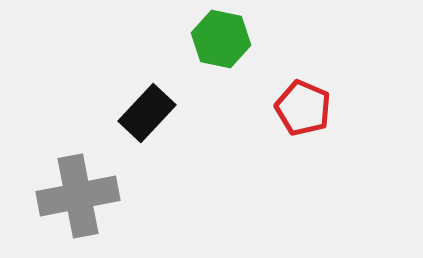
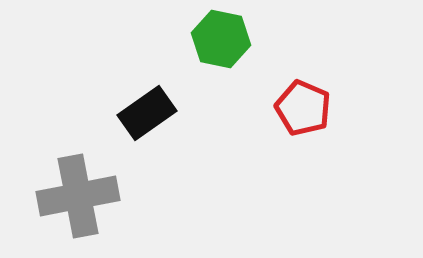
black rectangle: rotated 12 degrees clockwise
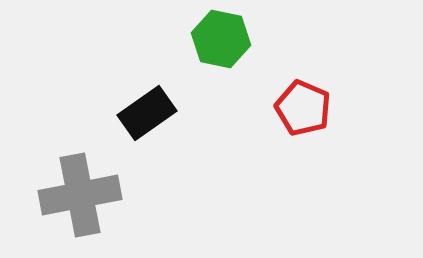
gray cross: moved 2 px right, 1 px up
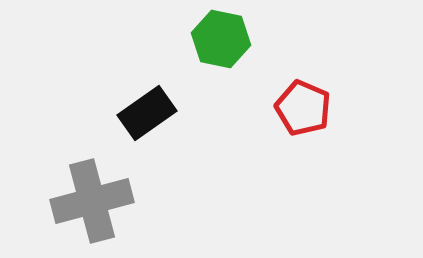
gray cross: moved 12 px right, 6 px down; rotated 4 degrees counterclockwise
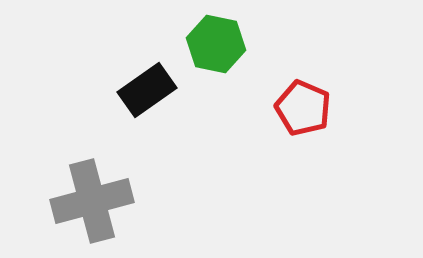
green hexagon: moved 5 px left, 5 px down
black rectangle: moved 23 px up
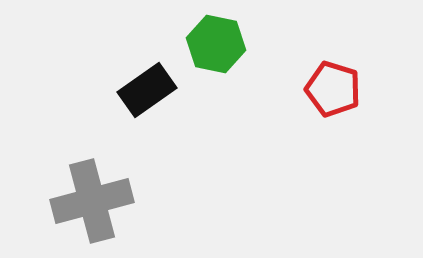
red pentagon: moved 30 px right, 19 px up; rotated 6 degrees counterclockwise
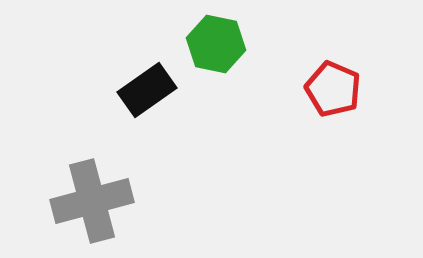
red pentagon: rotated 6 degrees clockwise
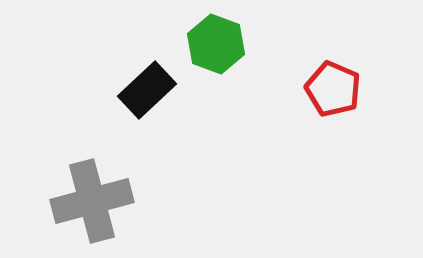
green hexagon: rotated 8 degrees clockwise
black rectangle: rotated 8 degrees counterclockwise
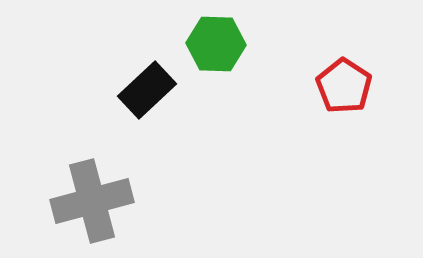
green hexagon: rotated 18 degrees counterclockwise
red pentagon: moved 11 px right, 3 px up; rotated 10 degrees clockwise
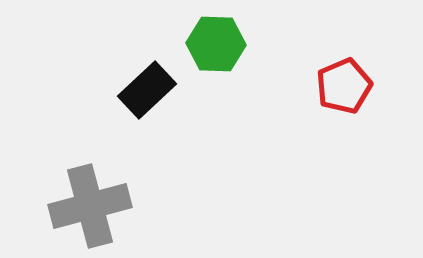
red pentagon: rotated 16 degrees clockwise
gray cross: moved 2 px left, 5 px down
